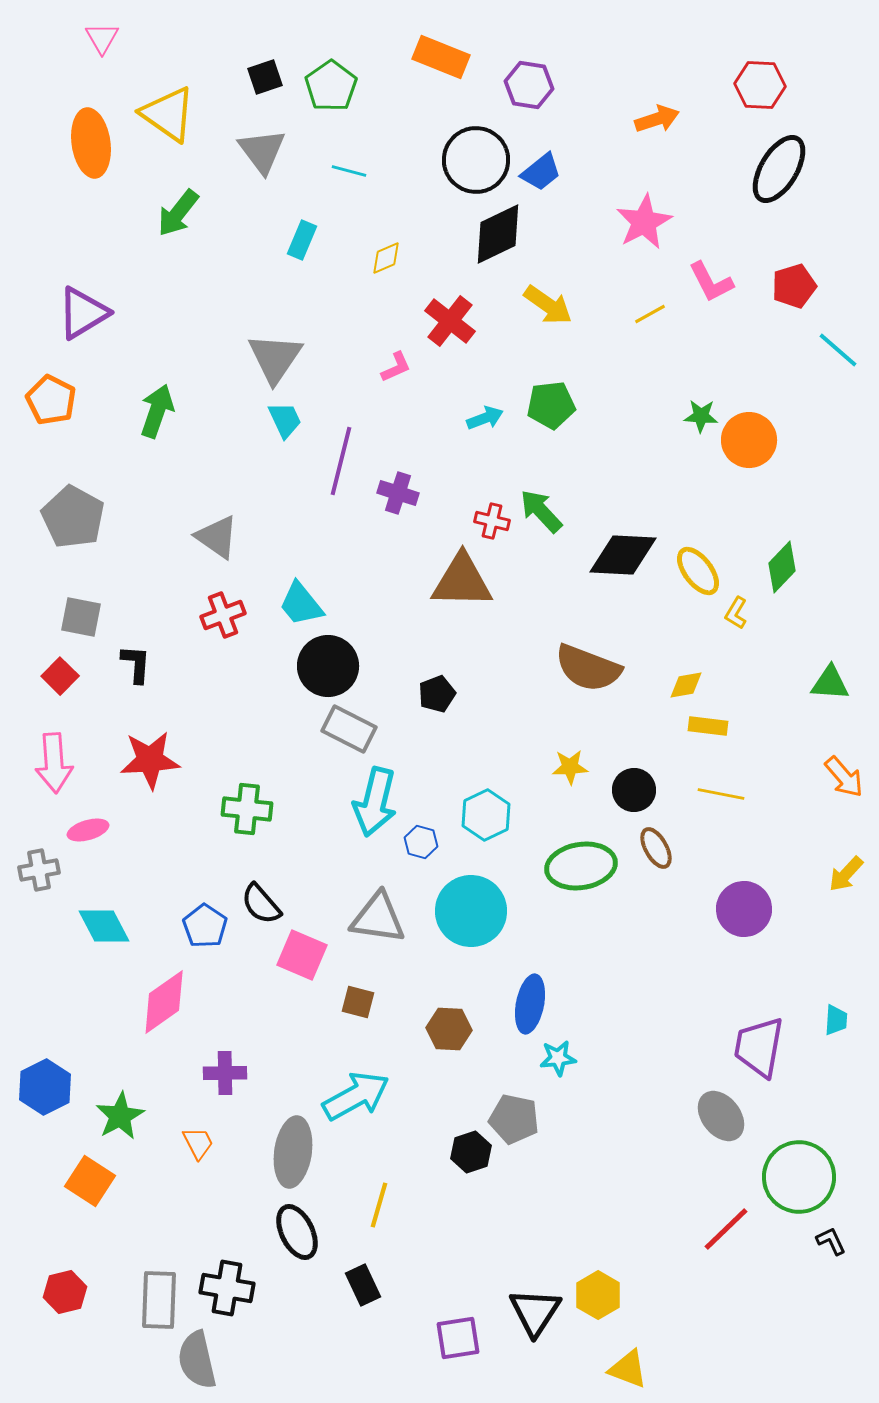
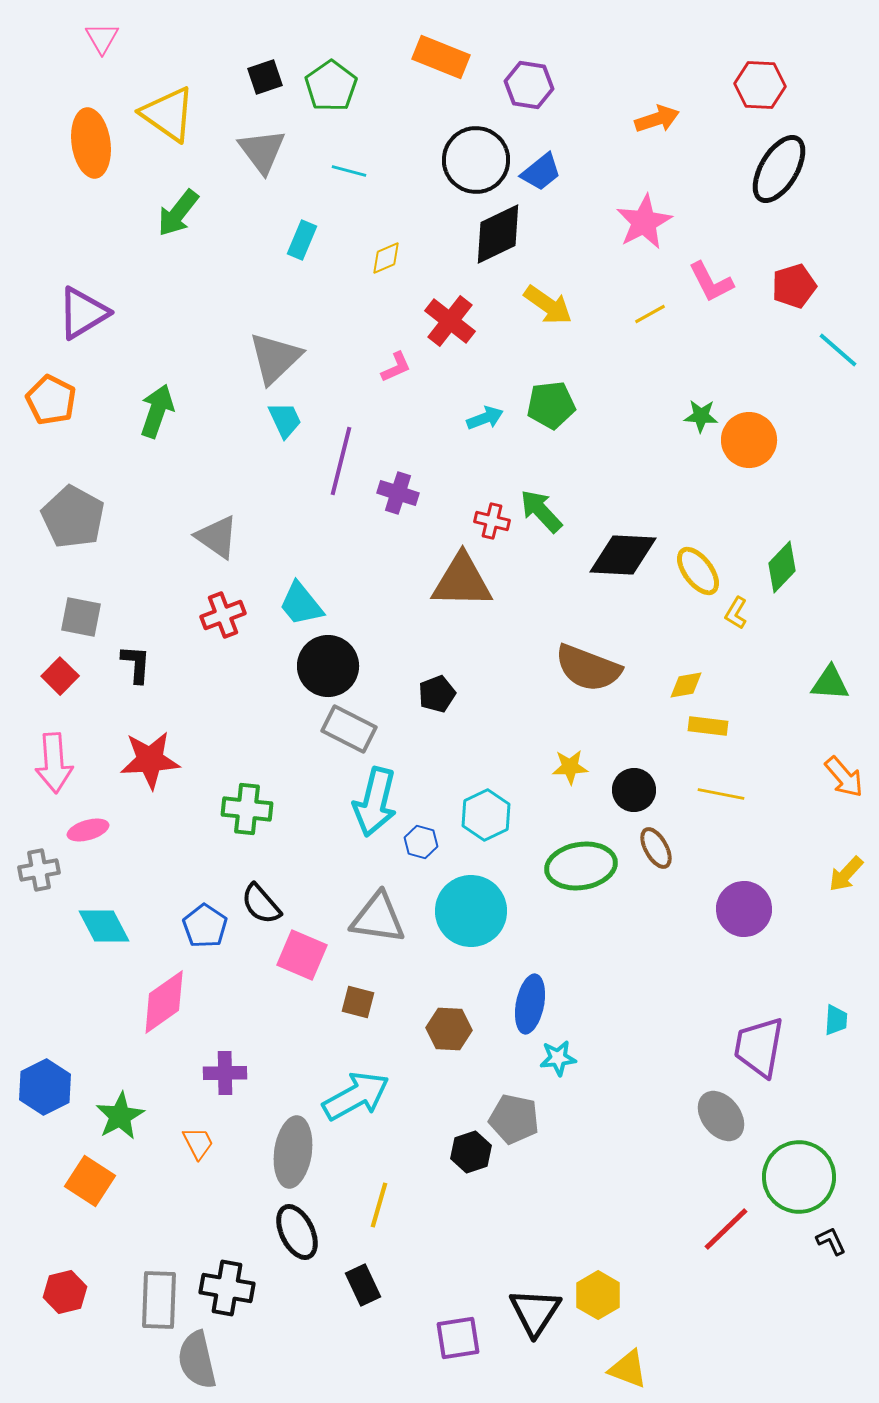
gray triangle at (275, 358): rotated 12 degrees clockwise
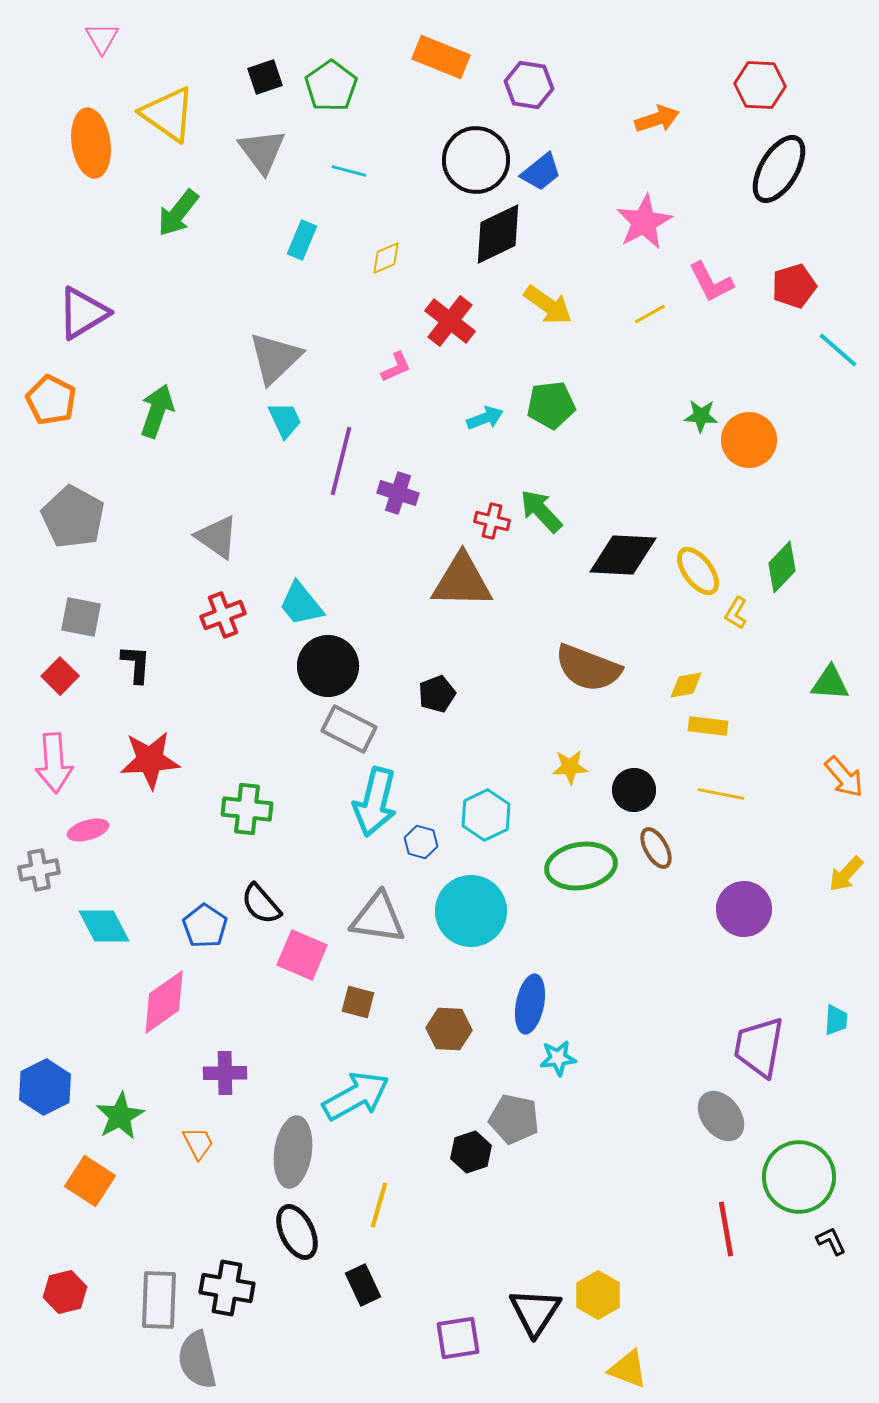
red line at (726, 1229): rotated 56 degrees counterclockwise
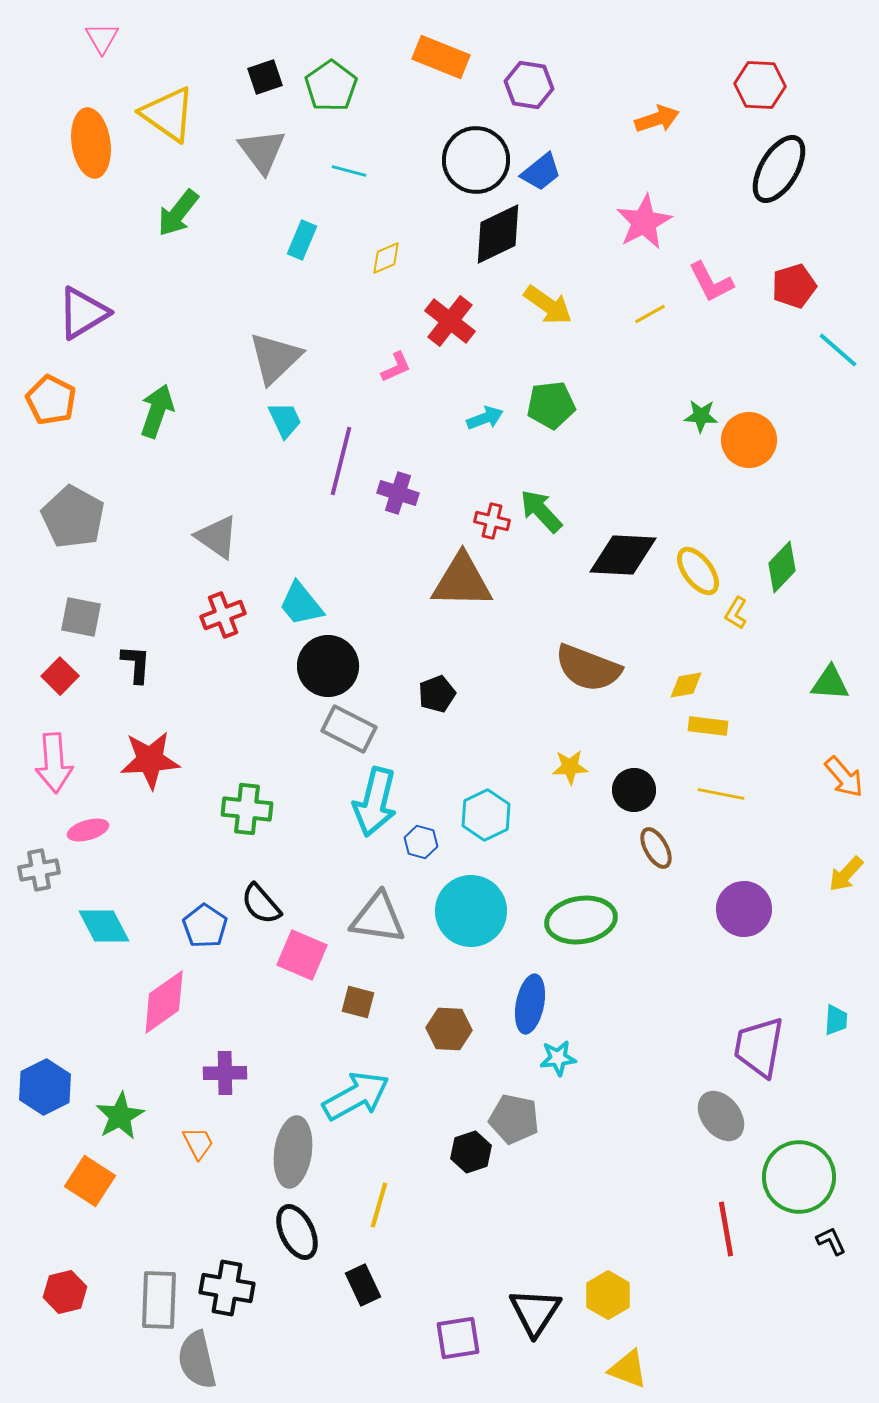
green ellipse at (581, 866): moved 54 px down
yellow hexagon at (598, 1295): moved 10 px right
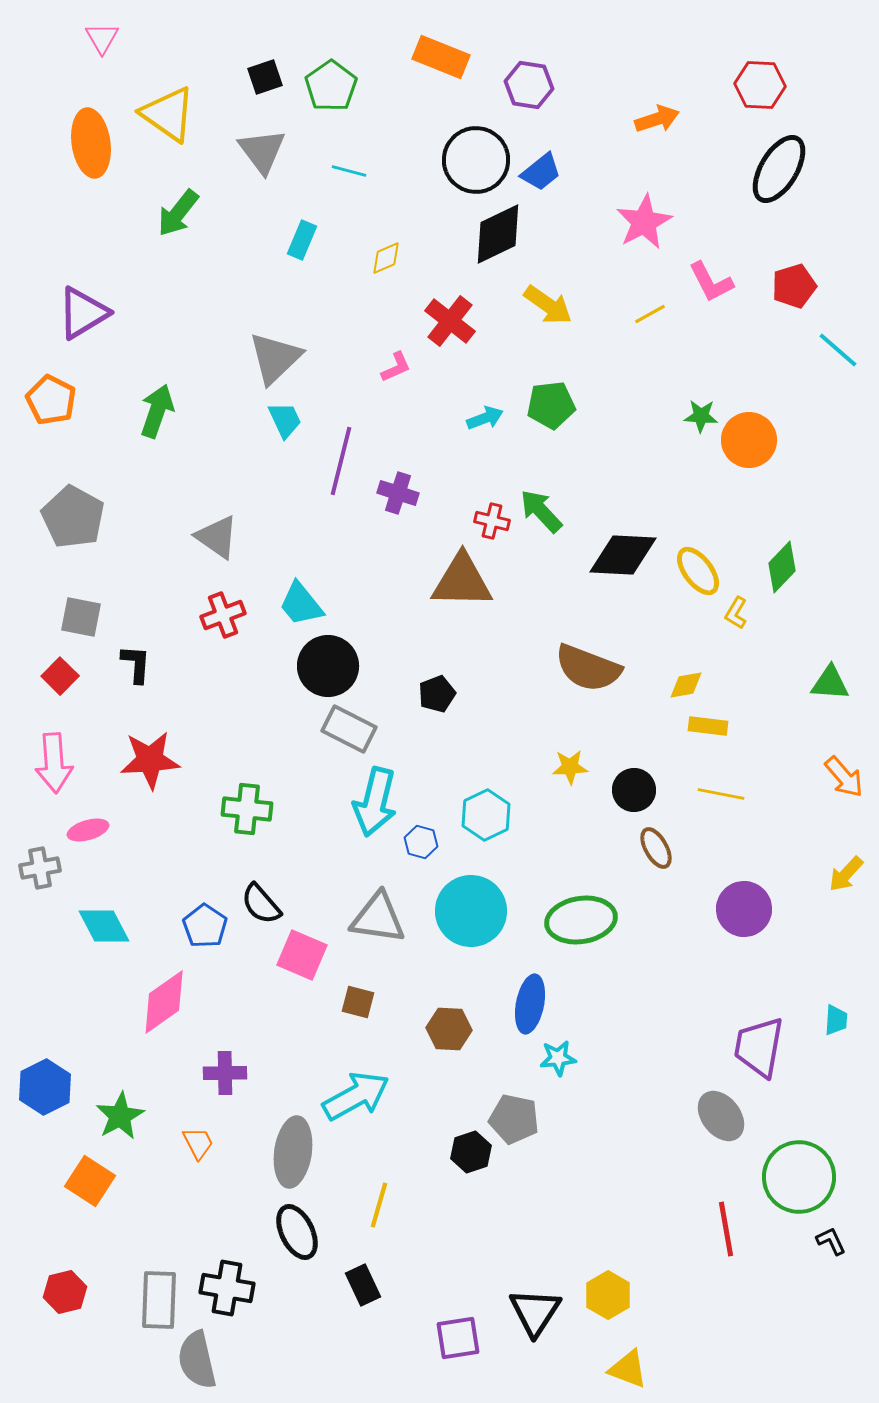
gray cross at (39, 870): moved 1 px right, 2 px up
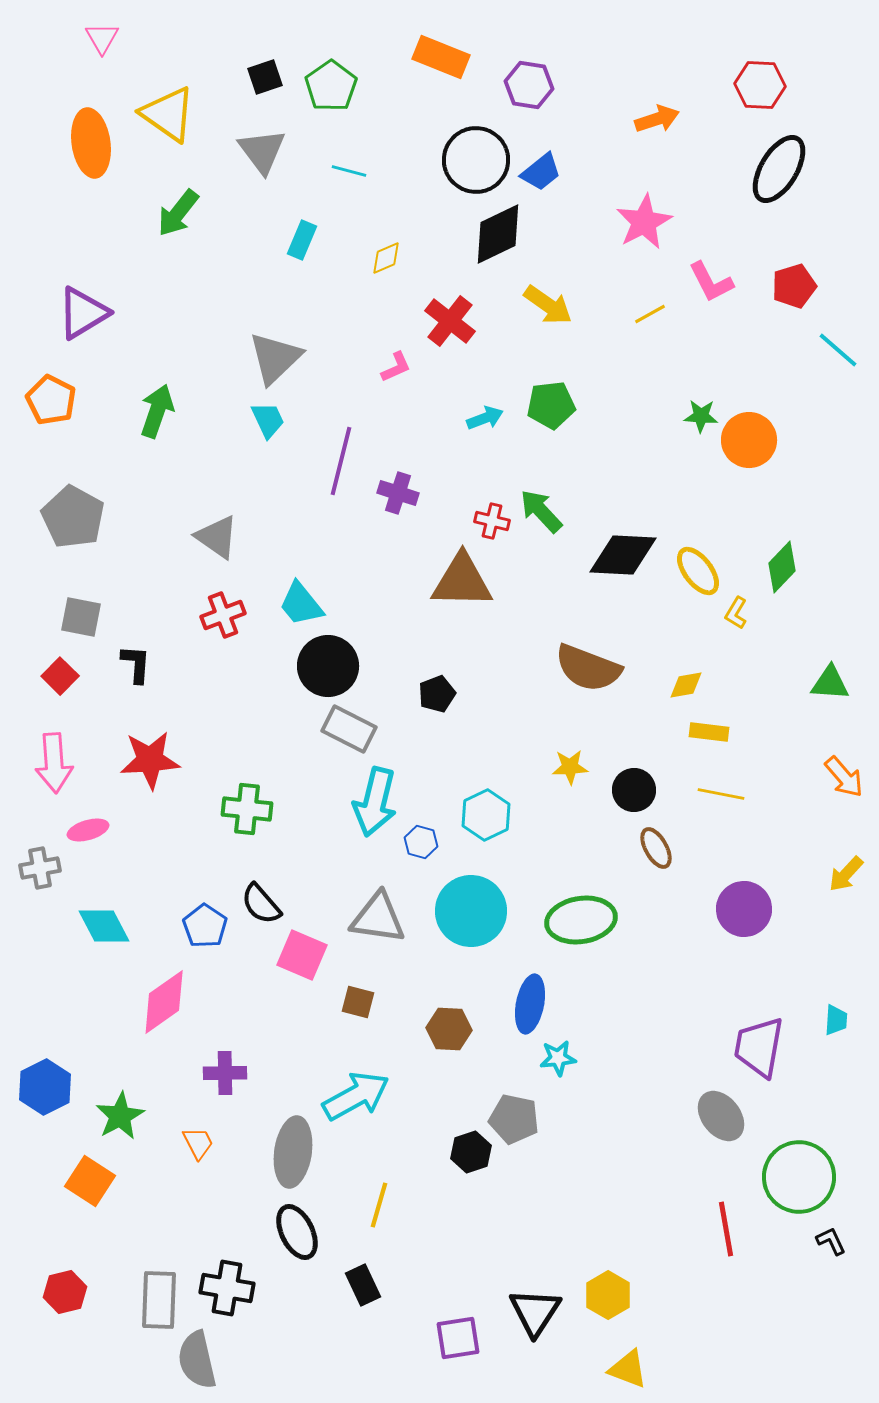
cyan trapezoid at (285, 420): moved 17 px left
yellow rectangle at (708, 726): moved 1 px right, 6 px down
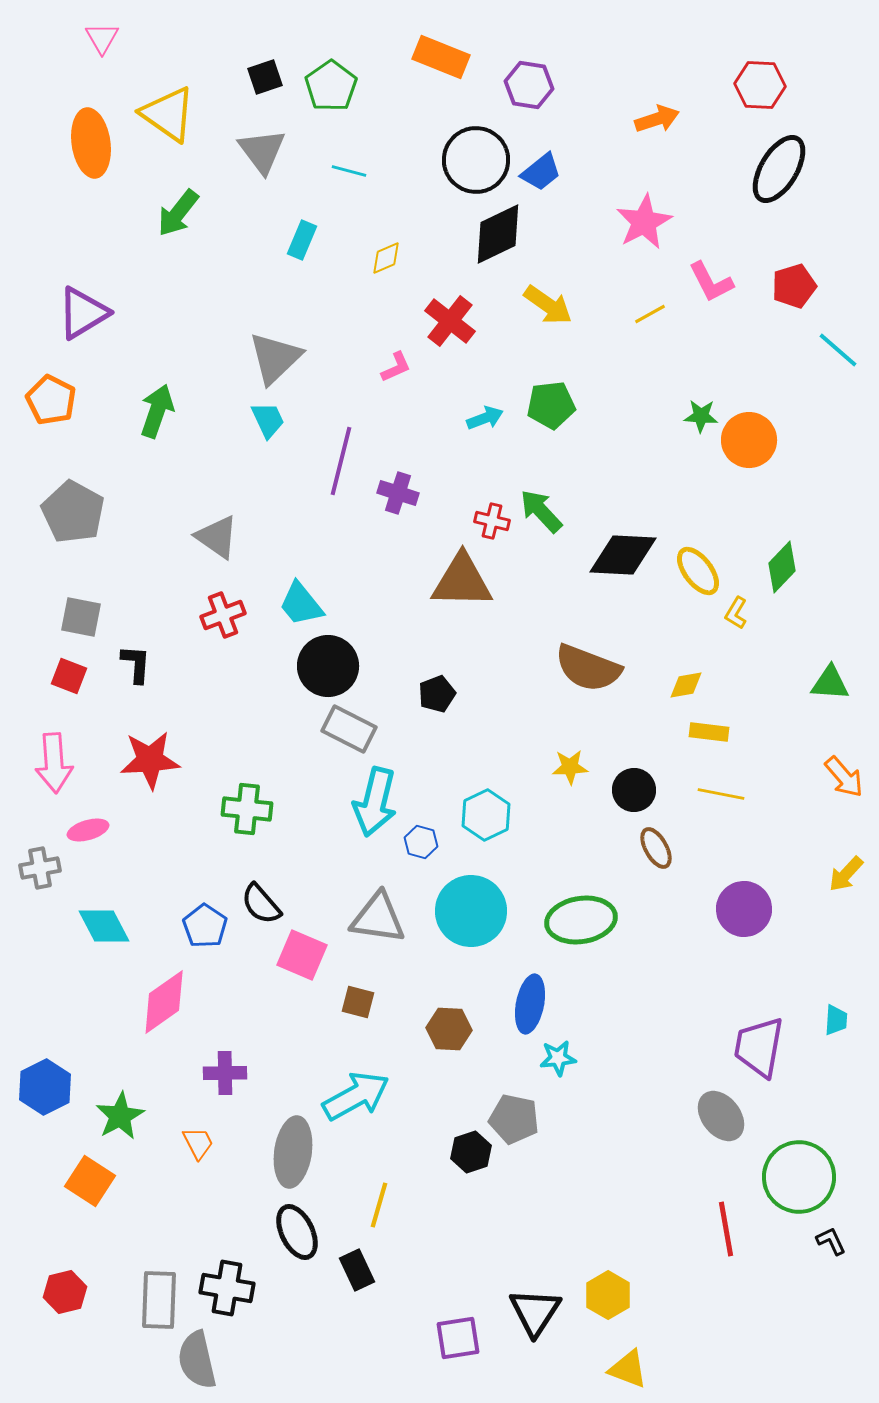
gray pentagon at (73, 517): moved 5 px up
red square at (60, 676): moved 9 px right; rotated 24 degrees counterclockwise
black rectangle at (363, 1285): moved 6 px left, 15 px up
